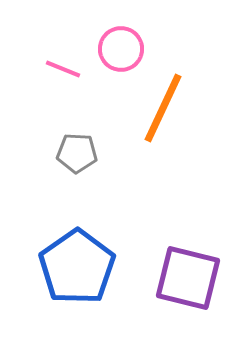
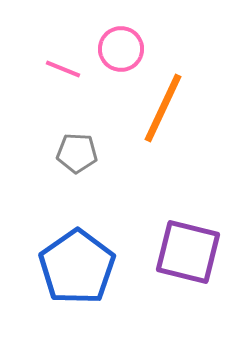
purple square: moved 26 px up
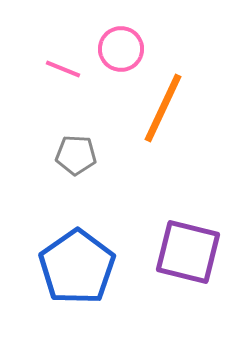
gray pentagon: moved 1 px left, 2 px down
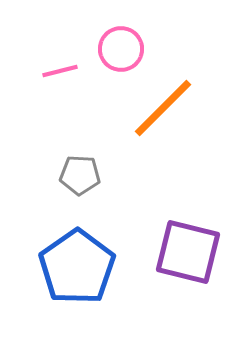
pink line: moved 3 px left, 2 px down; rotated 36 degrees counterclockwise
orange line: rotated 20 degrees clockwise
gray pentagon: moved 4 px right, 20 px down
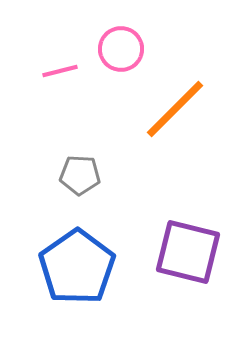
orange line: moved 12 px right, 1 px down
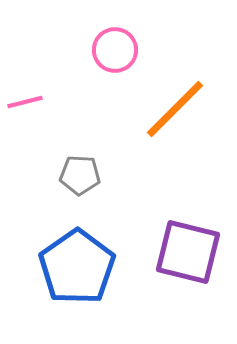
pink circle: moved 6 px left, 1 px down
pink line: moved 35 px left, 31 px down
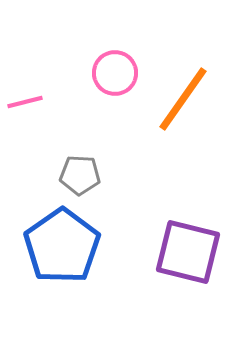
pink circle: moved 23 px down
orange line: moved 8 px right, 10 px up; rotated 10 degrees counterclockwise
blue pentagon: moved 15 px left, 21 px up
